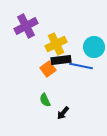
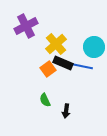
yellow cross: rotated 15 degrees counterclockwise
black rectangle: moved 2 px right, 3 px down; rotated 30 degrees clockwise
black arrow: moved 3 px right, 2 px up; rotated 32 degrees counterclockwise
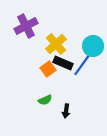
cyan circle: moved 1 px left, 1 px up
blue line: moved 1 px right, 1 px up; rotated 65 degrees counterclockwise
green semicircle: rotated 88 degrees counterclockwise
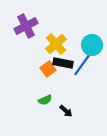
cyan circle: moved 1 px left, 1 px up
black rectangle: rotated 12 degrees counterclockwise
black arrow: rotated 56 degrees counterclockwise
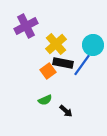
cyan circle: moved 1 px right
orange square: moved 2 px down
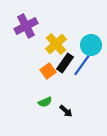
cyan circle: moved 2 px left
black rectangle: moved 2 px right; rotated 66 degrees counterclockwise
green semicircle: moved 2 px down
